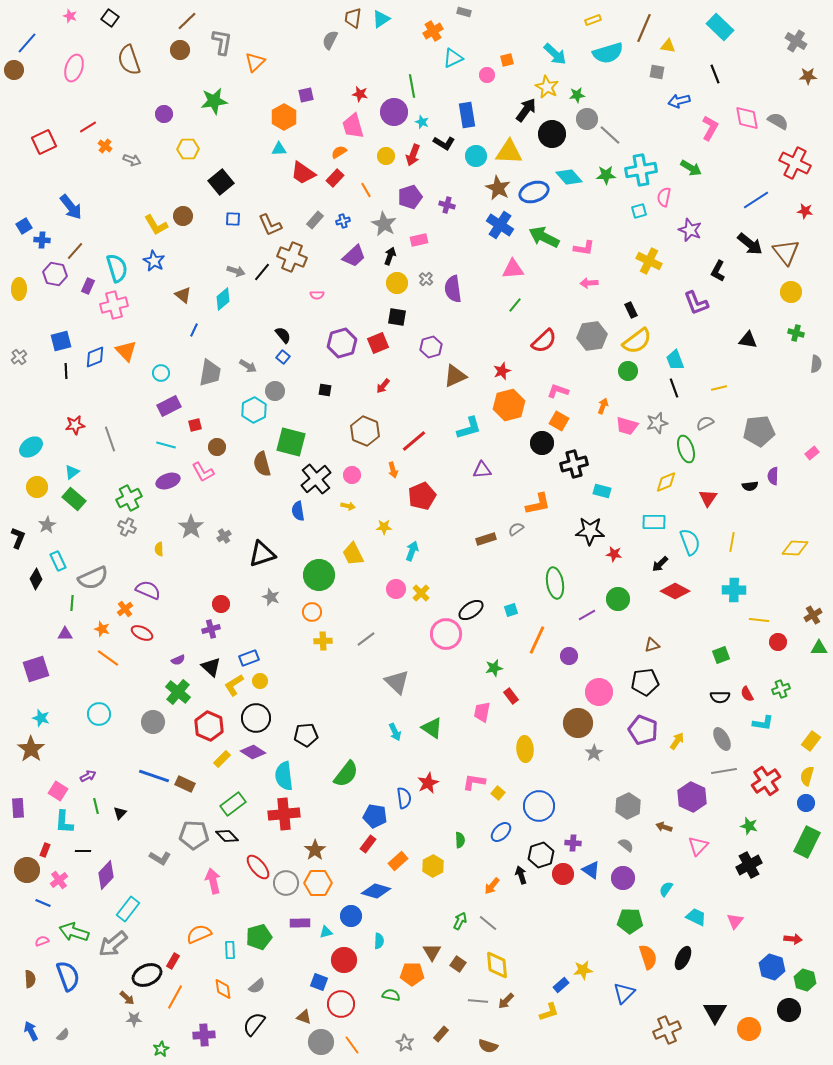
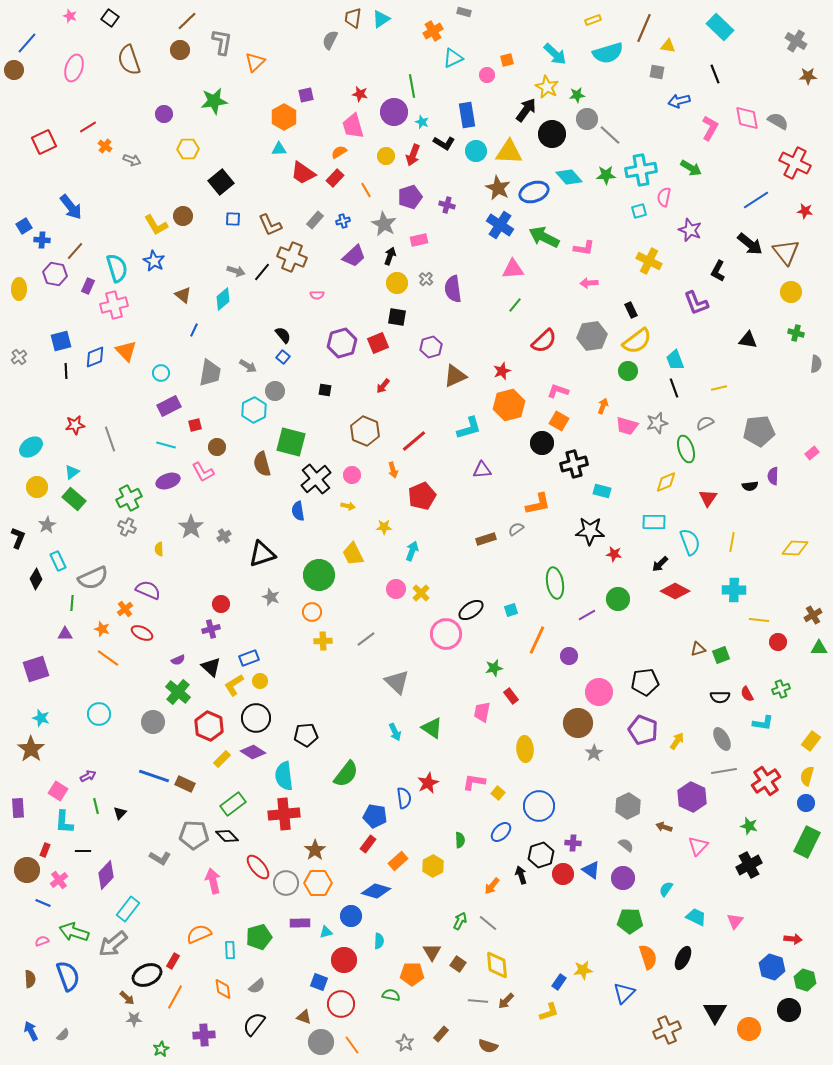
cyan circle at (476, 156): moved 5 px up
brown triangle at (652, 645): moved 46 px right, 4 px down
blue rectangle at (561, 985): moved 2 px left, 3 px up; rotated 14 degrees counterclockwise
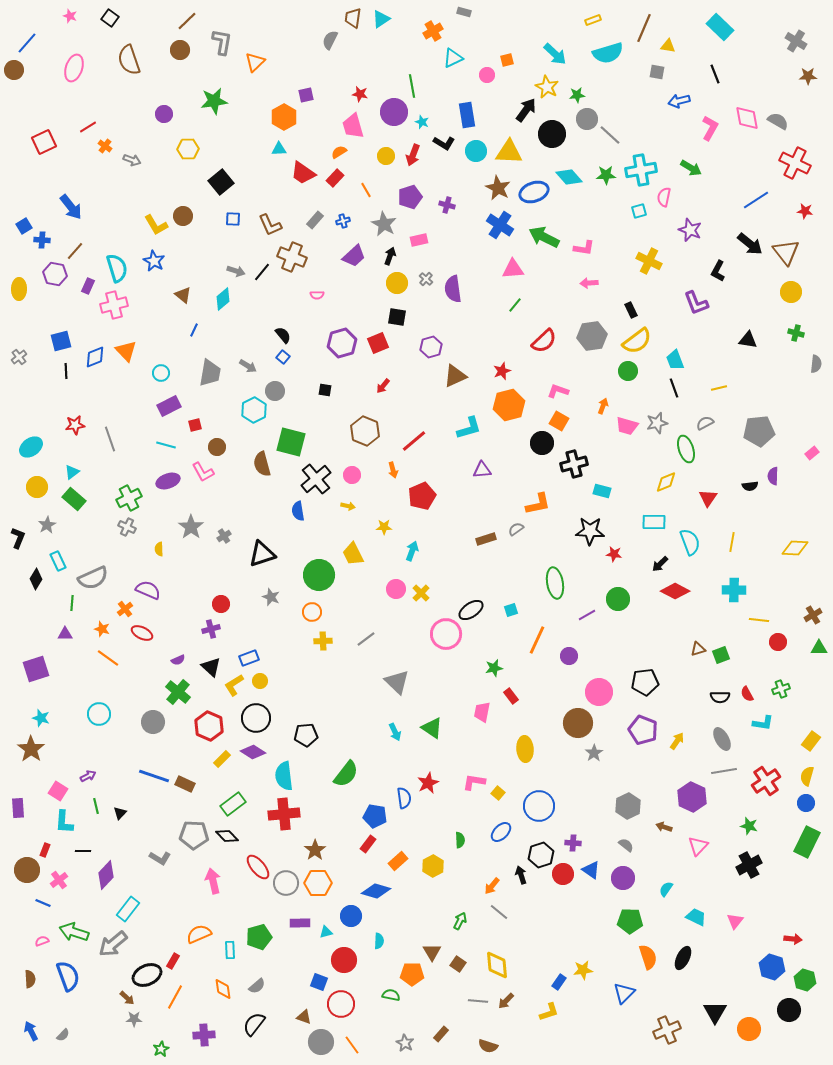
gray line at (488, 923): moved 11 px right, 11 px up
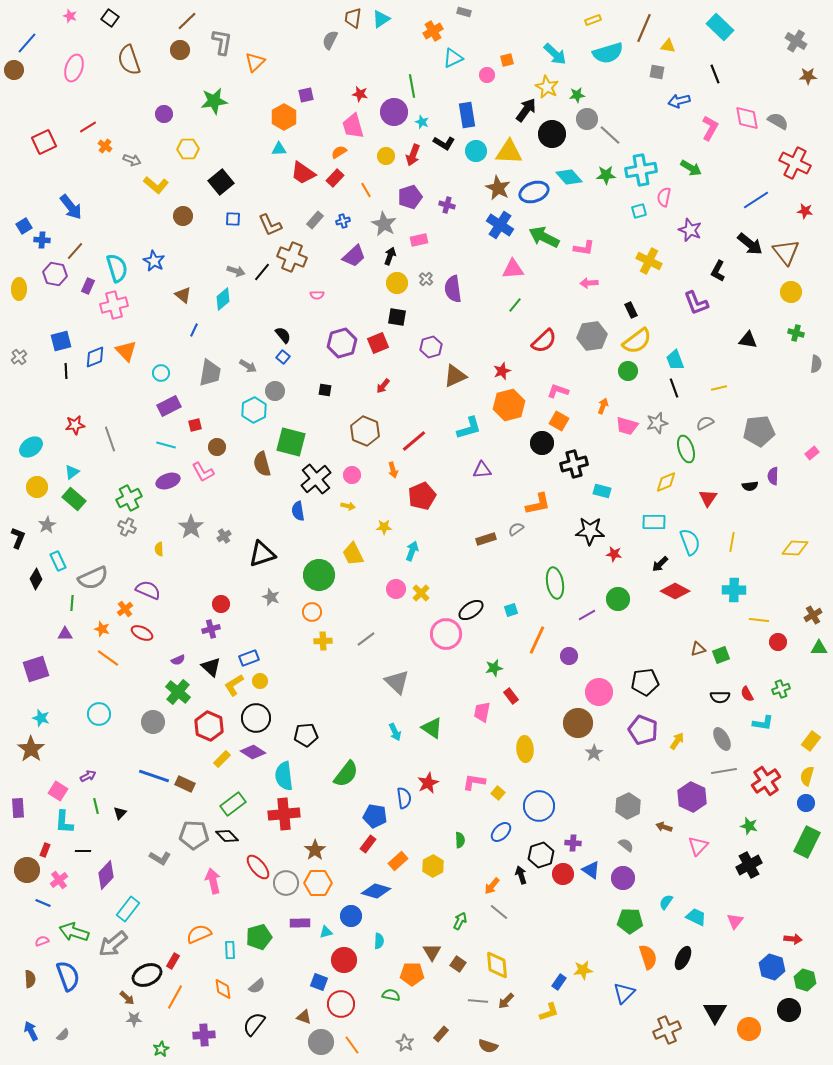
yellow L-shape at (156, 225): moved 40 px up; rotated 20 degrees counterclockwise
cyan semicircle at (666, 889): moved 13 px down
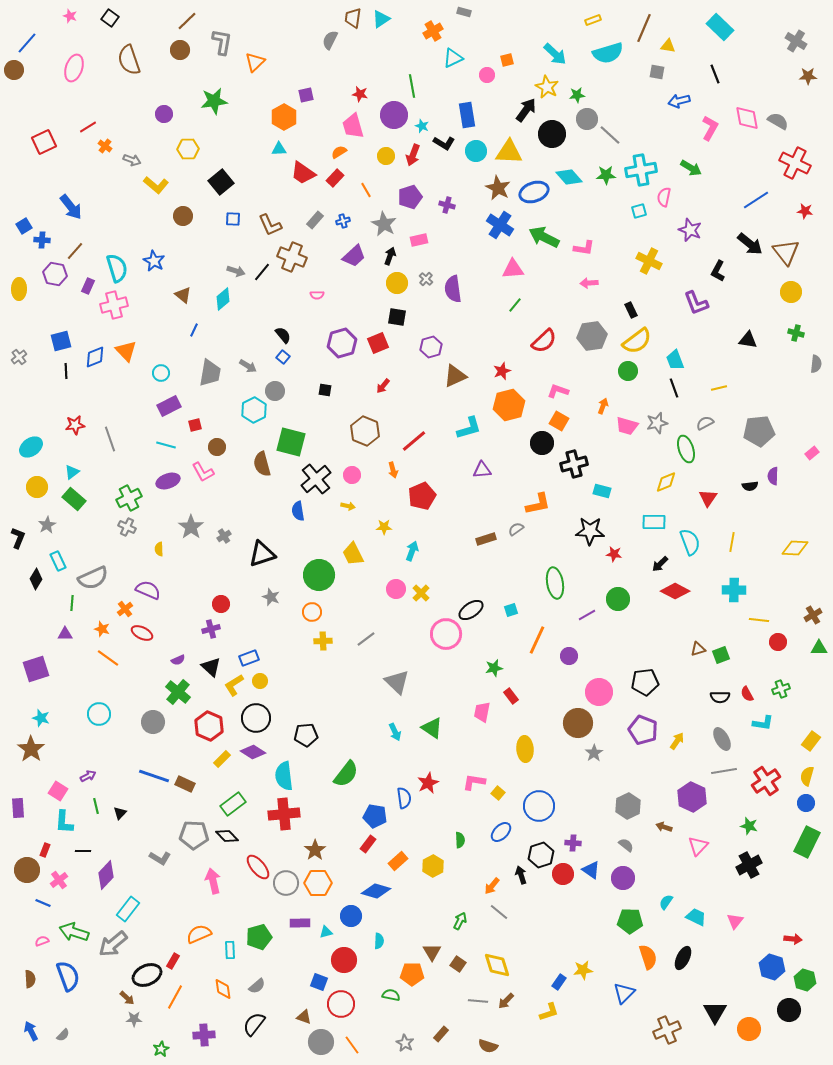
purple circle at (394, 112): moved 3 px down
cyan star at (422, 122): moved 4 px down
yellow diamond at (497, 965): rotated 12 degrees counterclockwise
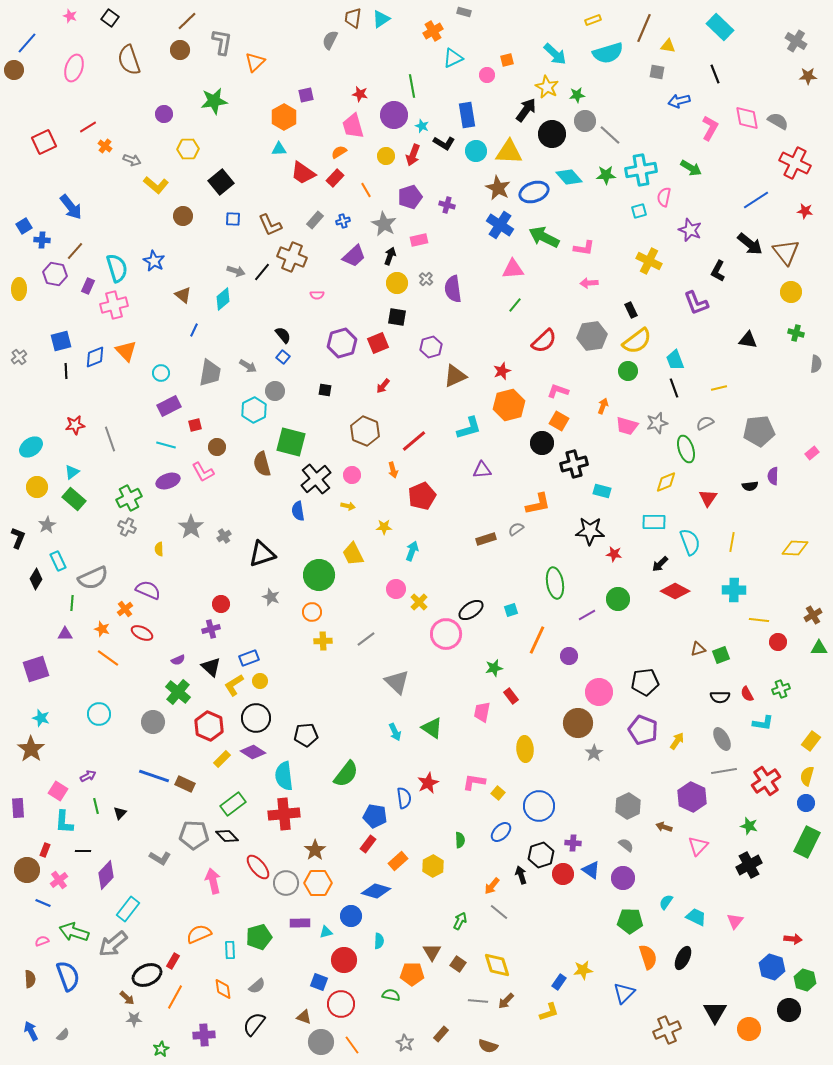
gray circle at (587, 119): moved 2 px left, 2 px down
yellow cross at (421, 593): moved 2 px left, 9 px down
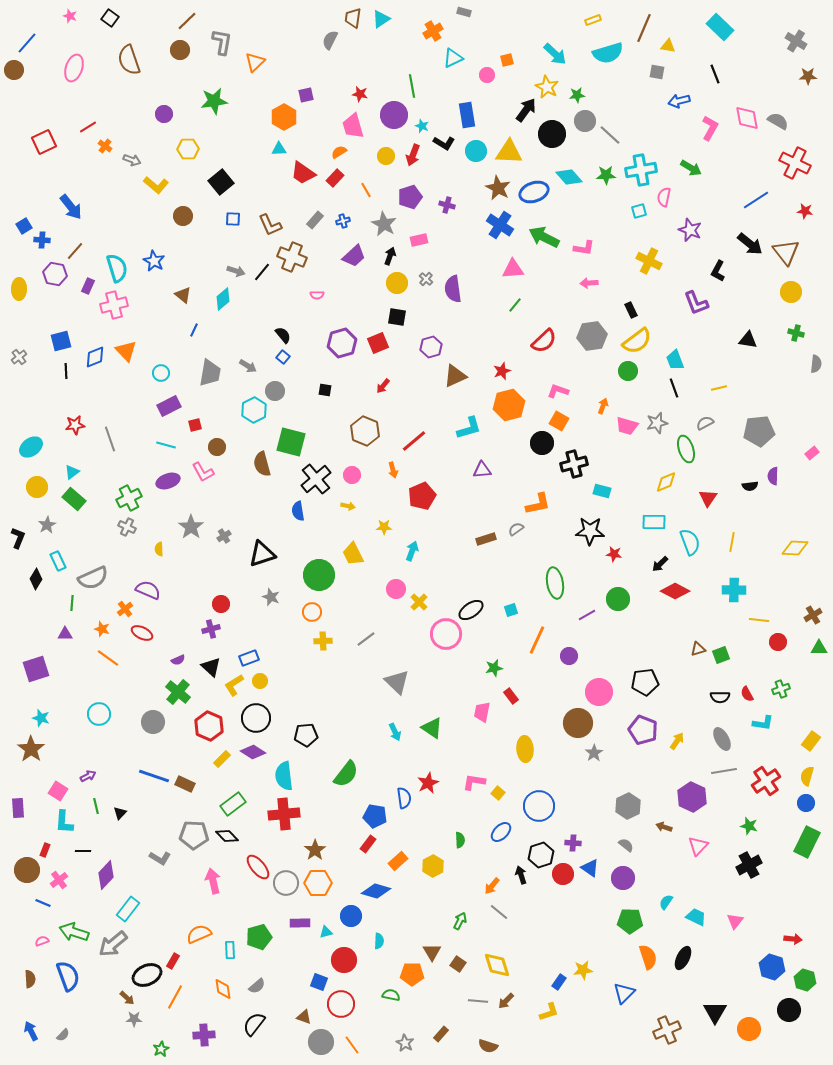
blue triangle at (591, 870): moved 1 px left, 2 px up
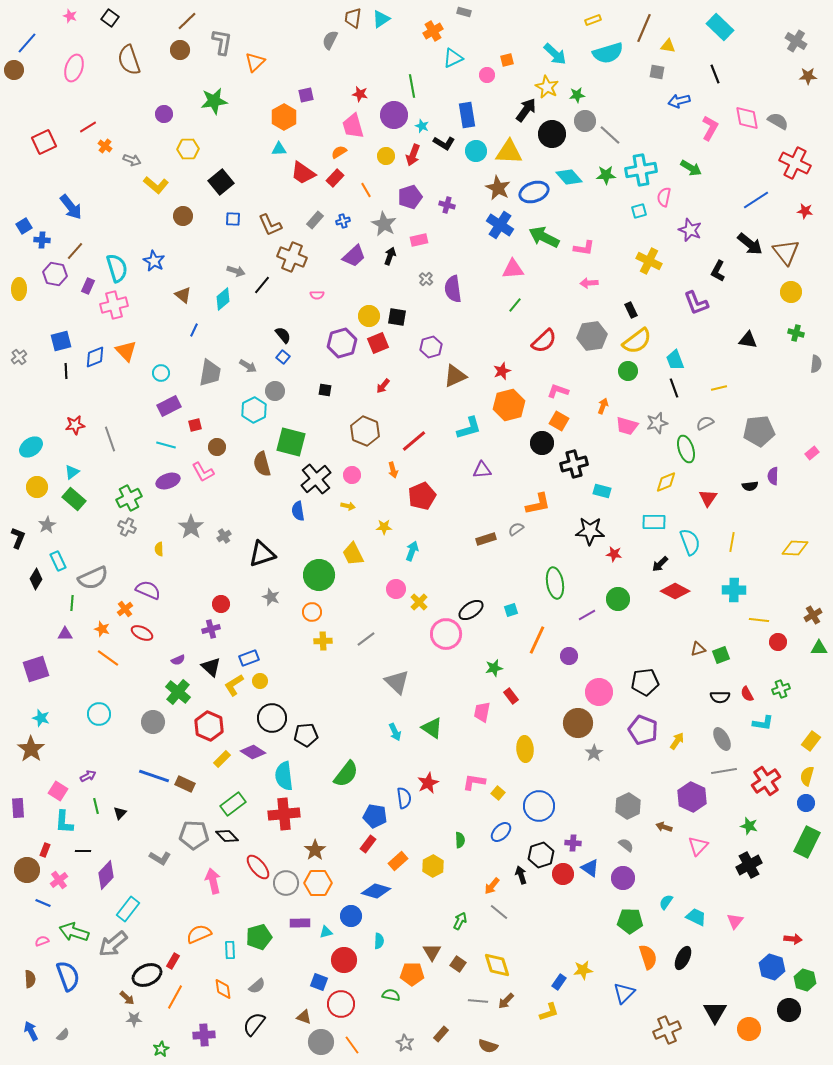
black line at (262, 272): moved 13 px down
yellow circle at (397, 283): moved 28 px left, 33 px down
black circle at (256, 718): moved 16 px right
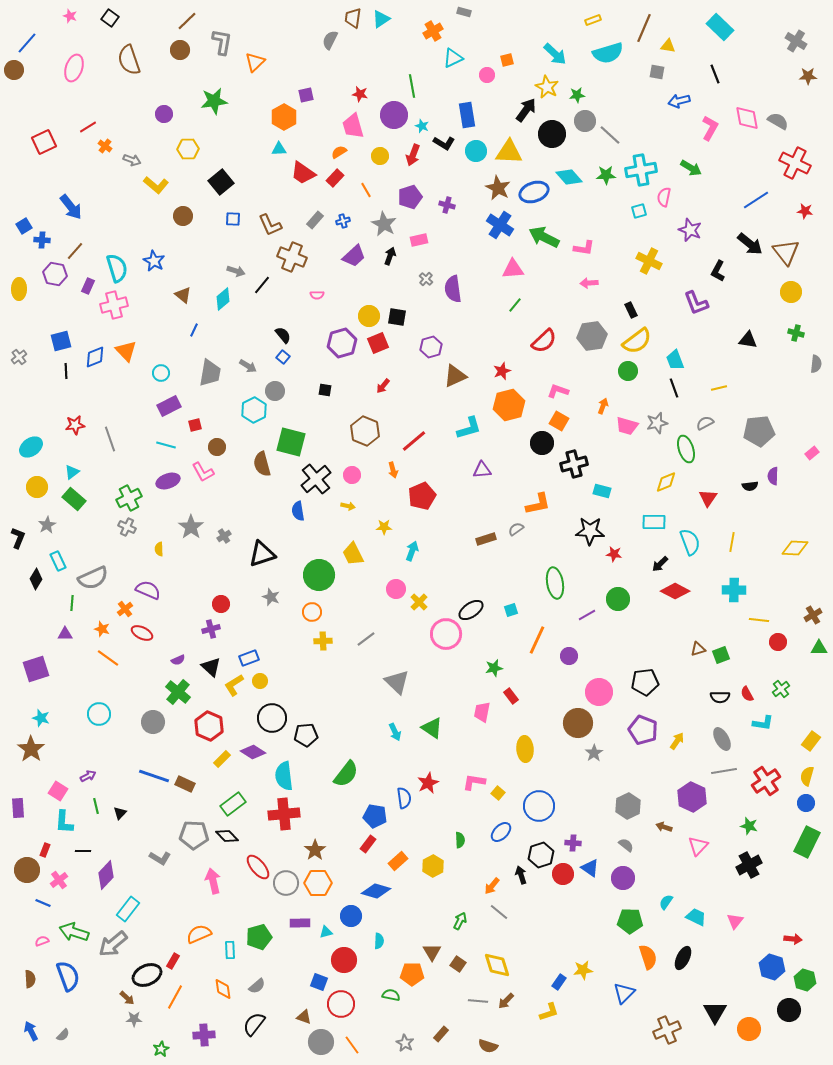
yellow circle at (386, 156): moved 6 px left
green cross at (781, 689): rotated 18 degrees counterclockwise
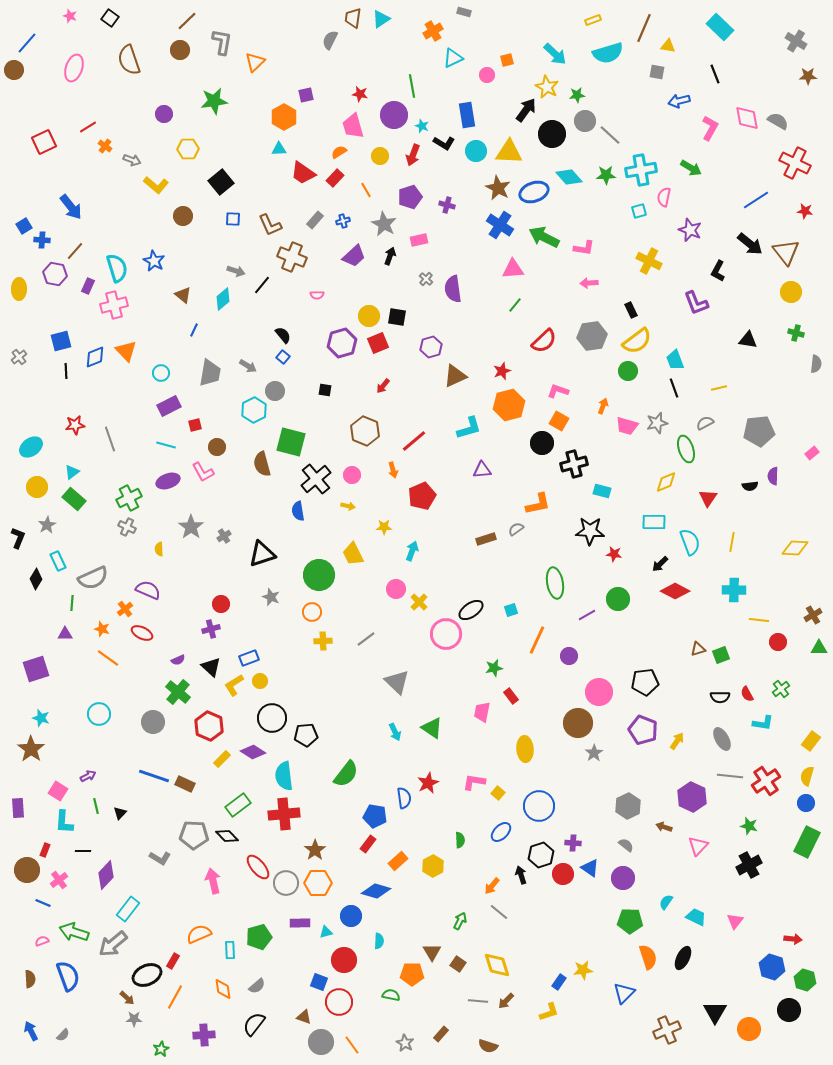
gray line at (724, 771): moved 6 px right, 5 px down; rotated 15 degrees clockwise
green rectangle at (233, 804): moved 5 px right, 1 px down
red circle at (341, 1004): moved 2 px left, 2 px up
